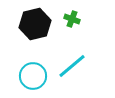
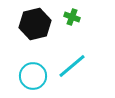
green cross: moved 2 px up
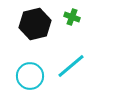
cyan line: moved 1 px left
cyan circle: moved 3 px left
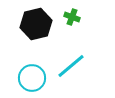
black hexagon: moved 1 px right
cyan circle: moved 2 px right, 2 px down
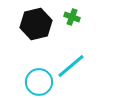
cyan circle: moved 7 px right, 4 px down
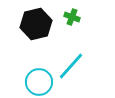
cyan line: rotated 8 degrees counterclockwise
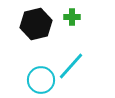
green cross: rotated 21 degrees counterclockwise
cyan circle: moved 2 px right, 2 px up
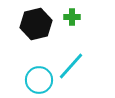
cyan circle: moved 2 px left
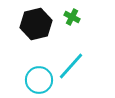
green cross: rotated 28 degrees clockwise
